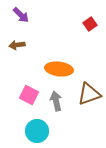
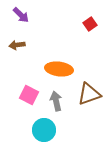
cyan circle: moved 7 px right, 1 px up
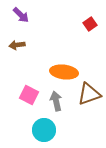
orange ellipse: moved 5 px right, 3 px down
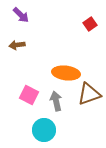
orange ellipse: moved 2 px right, 1 px down
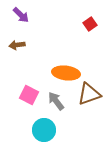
gray arrow: rotated 24 degrees counterclockwise
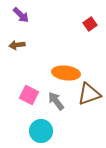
cyan circle: moved 3 px left, 1 px down
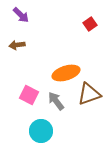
orange ellipse: rotated 24 degrees counterclockwise
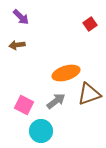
purple arrow: moved 2 px down
pink square: moved 5 px left, 10 px down
gray arrow: rotated 90 degrees clockwise
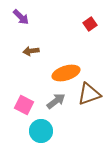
brown arrow: moved 14 px right, 6 px down
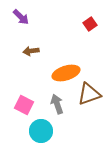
gray arrow: moved 1 px right, 3 px down; rotated 72 degrees counterclockwise
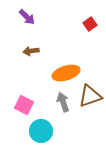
purple arrow: moved 6 px right
brown triangle: moved 1 px right, 2 px down
gray arrow: moved 6 px right, 2 px up
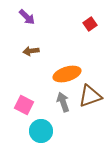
orange ellipse: moved 1 px right, 1 px down
